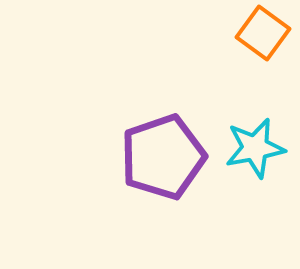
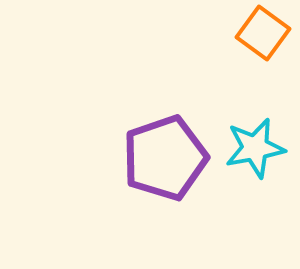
purple pentagon: moved 2 px right, 1 px down
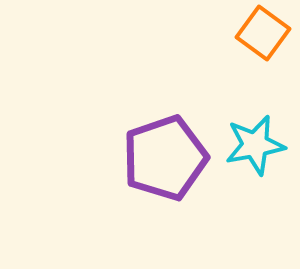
cyan star: moved 3 px up
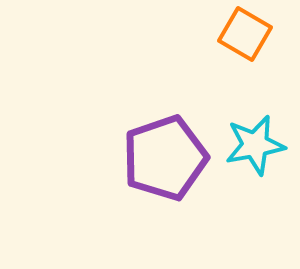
orange square: moved 18 px left, 1 px down; rotated 6 degrees counterclockwise
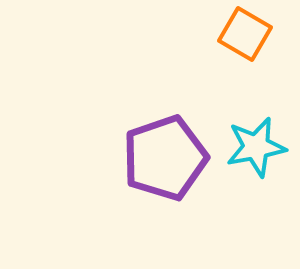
cyan star: moved 1 px right, 2 px down
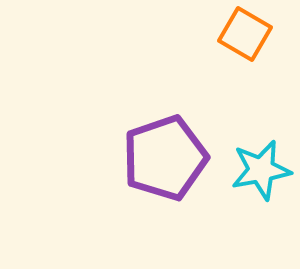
cyan star: moved 5 px right, 23 px down
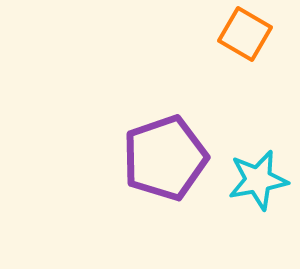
cyan star: moved 3 px left, 10 px down
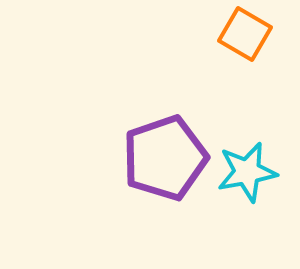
cyan star: moved 11 px left, 8 px up
